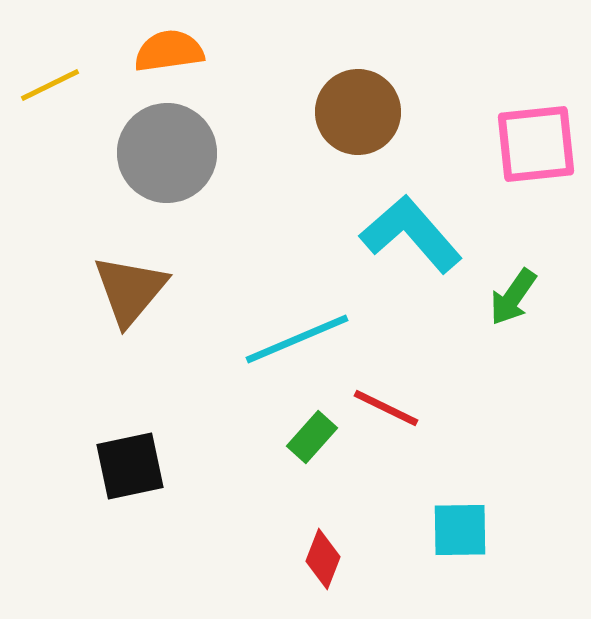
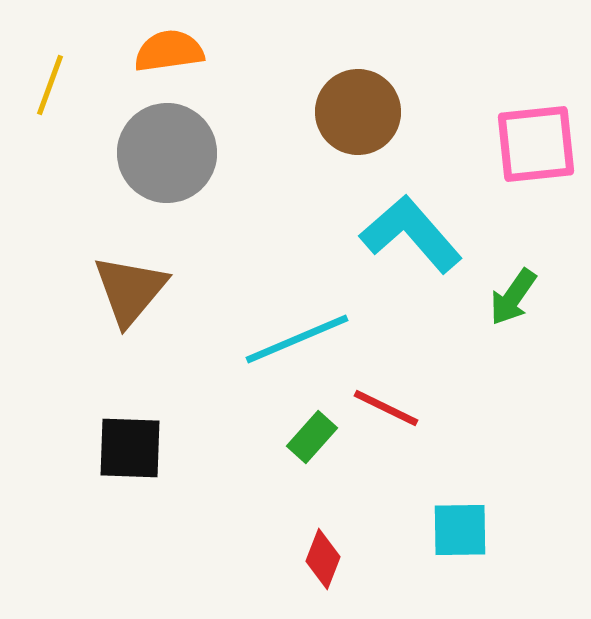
yellow line: rotated 44 degrees counterclockwise
black square: moved 18 px up; rotated 14 degrees clockwise
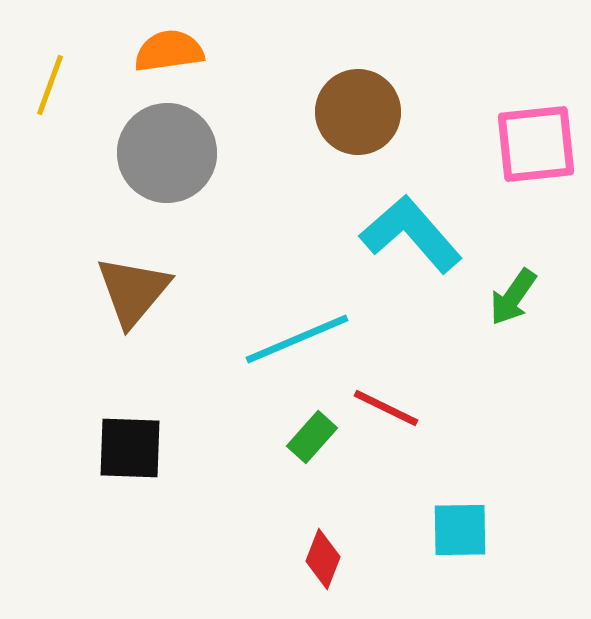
brown triangle: moved 3 px right, 1 px down
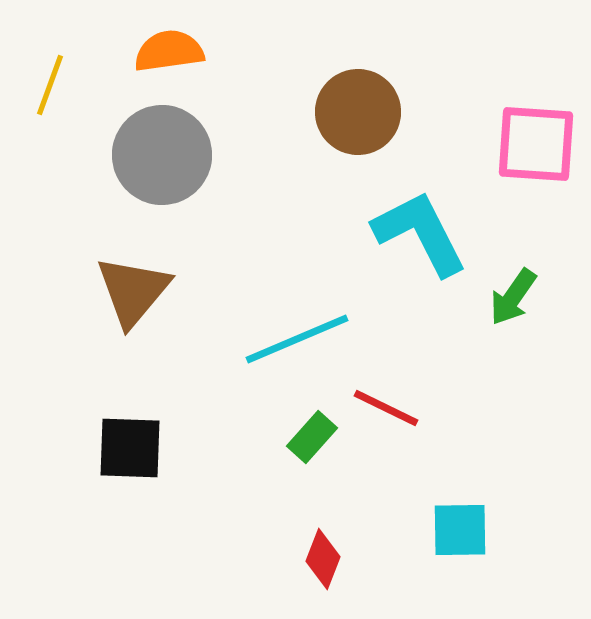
pink square: rotated 10 degrees clockwise
gray circle: moved 5 px left, 2 px down
cyan L-shape: moved 9 px right, 1 px up; rotated 14 degrees clockwise
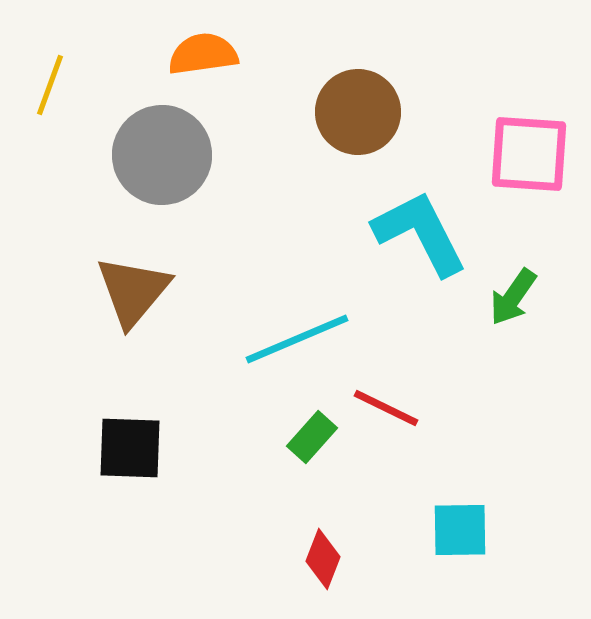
orange semicircle: moved 34 px right, 3 px down
pink square: moved 7 px left, 10 px down
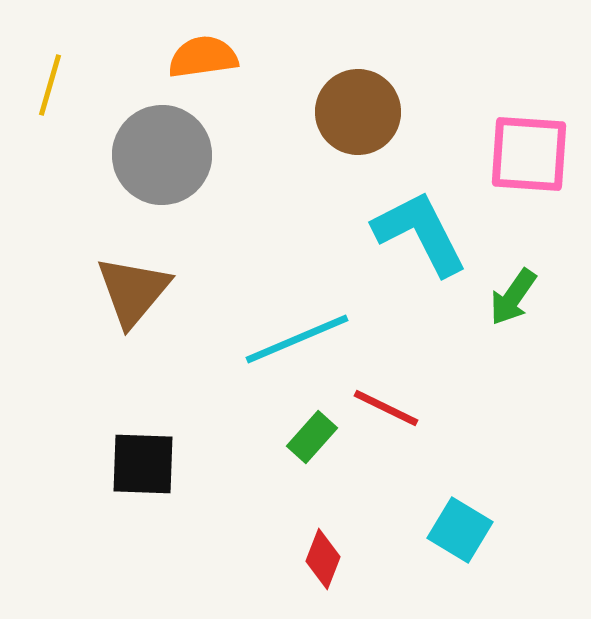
orange semicircle: moved 3 px down
yellow line: rotated 4 degrees counterclockwise
black square: moved 13 px right, 16 px down
cyan square: rotated 32 degrees clockwise
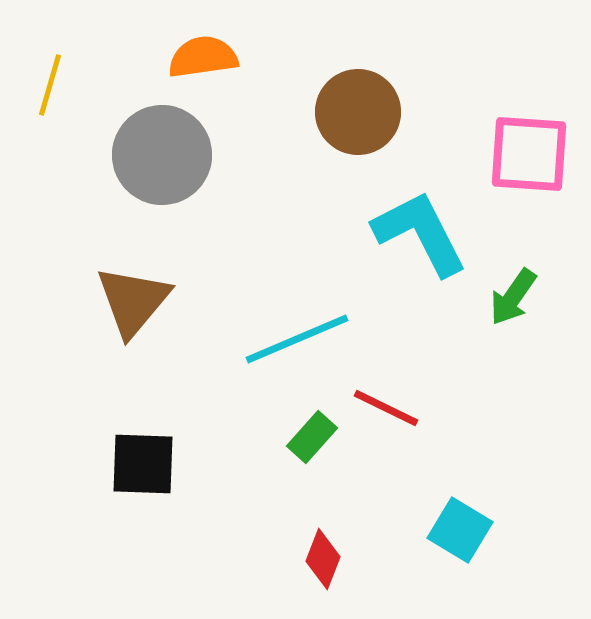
brown triangle: moved 10 px down
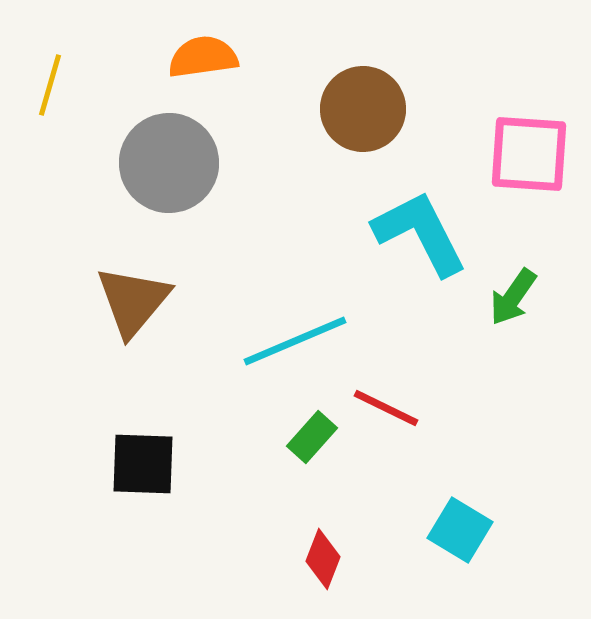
brown circle: moved 5 px right, 3 px up
gray circle: moved 7 px right, 8 px down
cyan line: moved 2 px left, 2 px down
